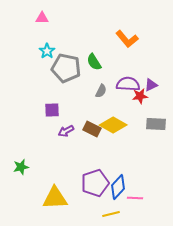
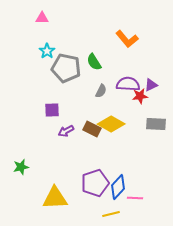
yellow diamond: moved 2 px left, 1 px up
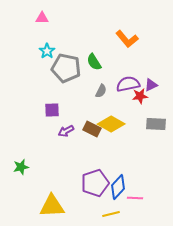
purple semicircle: rotated 15 degrees counterclockwise
yellow triangle: moved 3 px left, 8 px down
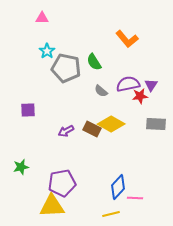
purple triangle: rotated 32 degrees counterclockwise
gray semicircle: rotated 104 degrees clockwise
purple square: moved 24 px left
purple pentagon: moved 33 px left; rotated 8 degrees clockwise
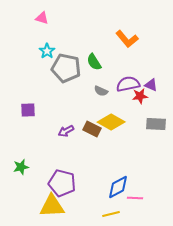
pink triangle: rotated 16 degrees clockwise
purple triangle: rotated 40 degrees counterclockwise
gray semicircle: rotated 16 degrees counterclockwise
yellow diamond: moved 2 px up
purple pentagon: rotated 24 degrees clockwise
blue diamond: rotated 20 degrees clockwise
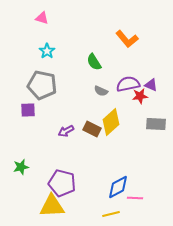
gray pentagon: moved 24 px left, 17 px down
yellow diamond: rotated 72 degrees counterclockwise
